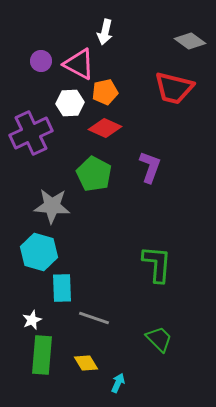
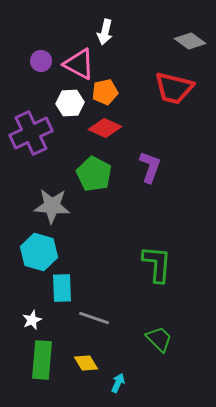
green rectangle: moved 5 px down
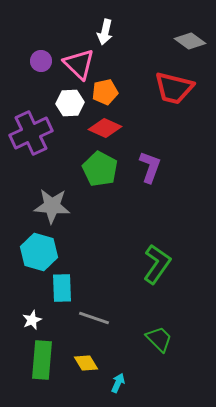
pink triangle: rotated 16 degrees clockwise
green pentagon: moved 6 px right, 5 px up
green L-shape: rotated 30 degrees clockwise
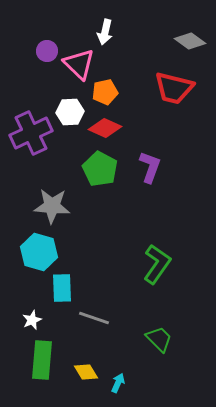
purple circle: moved 6 px right, 10 px up
white hexagon: moved 9 px down
yellow diamond: moved 9 px down
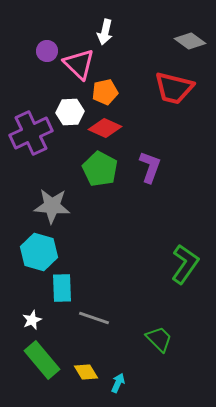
green L-shape: moved 28 px right
green rectangle: rotated 45 degrees counterclockwise
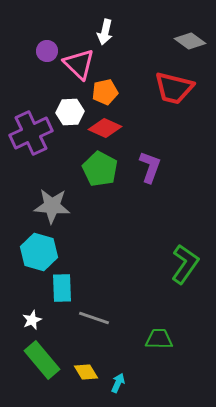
green trapezoid: rotated 44 degrees counterclockwise
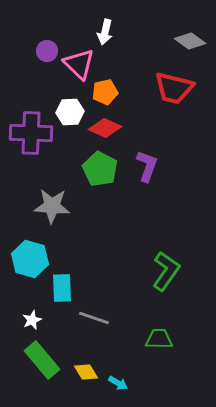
purple cross: rotated 27 degrees clockwise
purple L-shape: moved 3 px left, 1 px up
cyan hexagon: moved 9 px left, 7 px down
green L-shape: moved 19 px left, 7 px down
cyan arrow: rotated 96 degrees clockwise
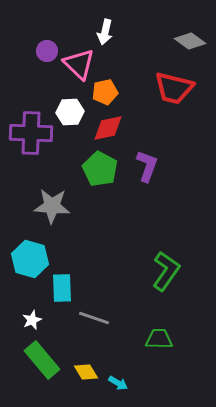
red diamond: moved 3 px right; rotated 36 degrees counterclockwise
